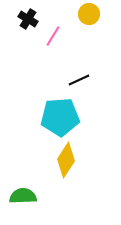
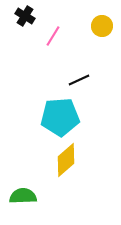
yellow circle: moved 13 px right, 12 px down
black cross: moved 3 px left, 3 px up
yellow diamond: rotated 16 degrees clockwise
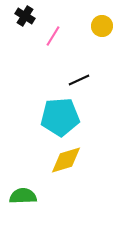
yellow diamond: rotated 24 degrees clockwise
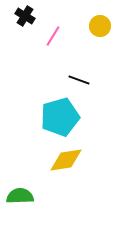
yellow circle: moved 2 px left
black line: rotated 45 degrees clockwise
cyan pentagon: rotated 12 degrees counterclockwise
yellow diamond: rotated 8 degrees clockwise
green semicircle: moved 3 px left
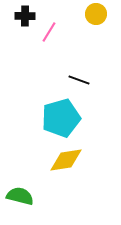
black cross: rotated 30 degrees counterclockwise
yellow circle: moved 4 px left, 12 px up
pink line: moved 4 px left, 4 px up
cyan pentagon: moved 1 px right, 1 px down
green semicircle: rotated 16 degrees clockwise
